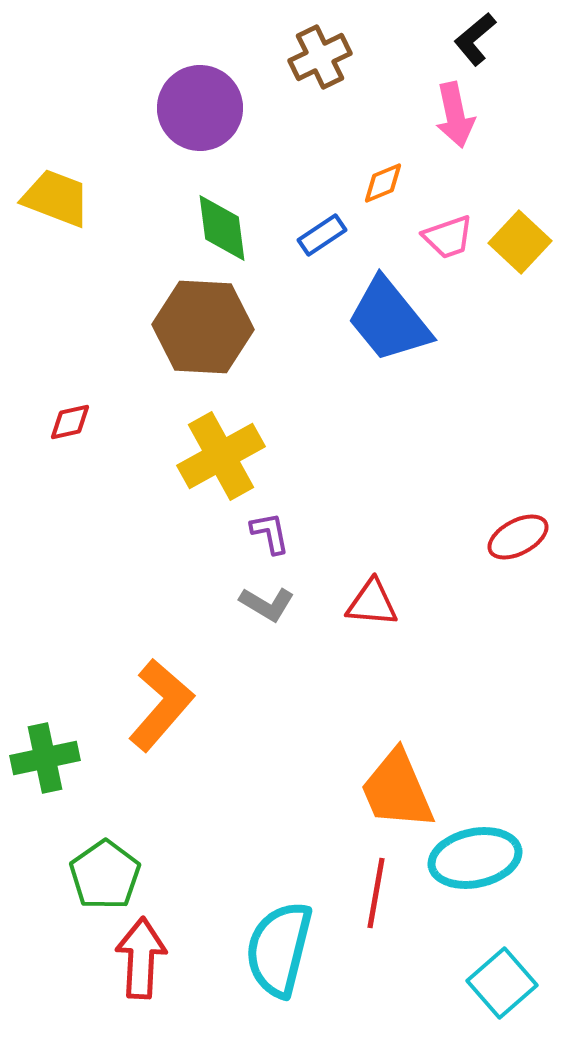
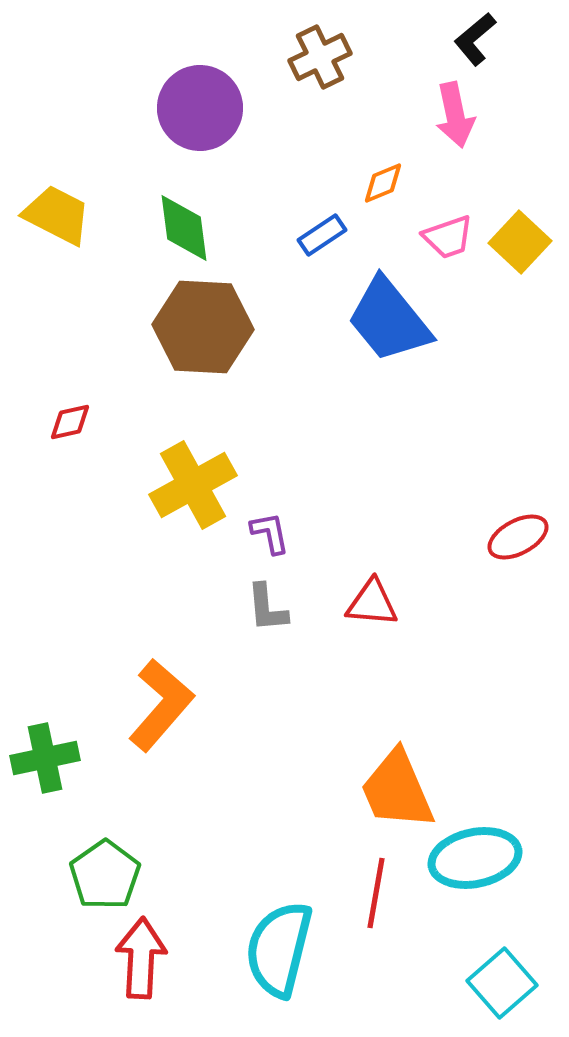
yellow trapezoid: moved 1 px right, 17 px down; rotated 6 degrees clockwise
green diamond: moved 38 px left
yellow cross: moved 28 px left, 29 px down
gray L-shape: moved 4 px down; rotated 54 degrees clockwise
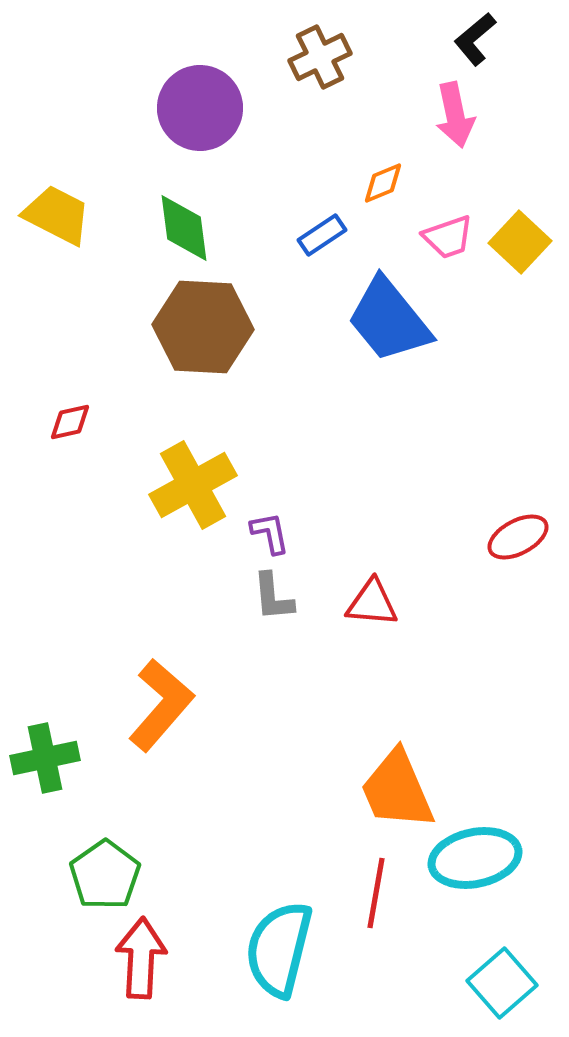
gray L-shape: moved 6 px right, 11 px up
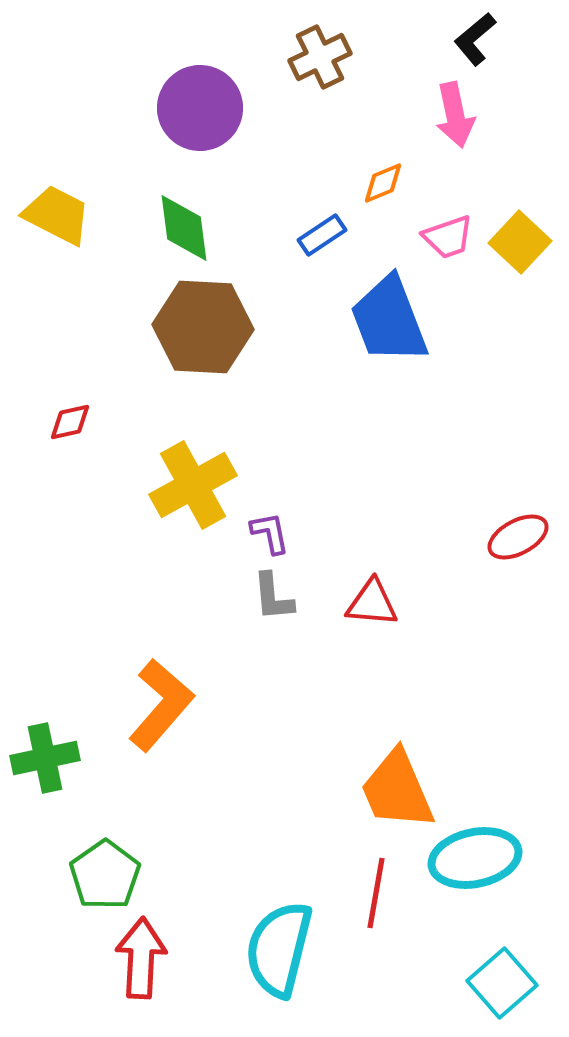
blue trapezoid: rotated 18 degrees clockwise
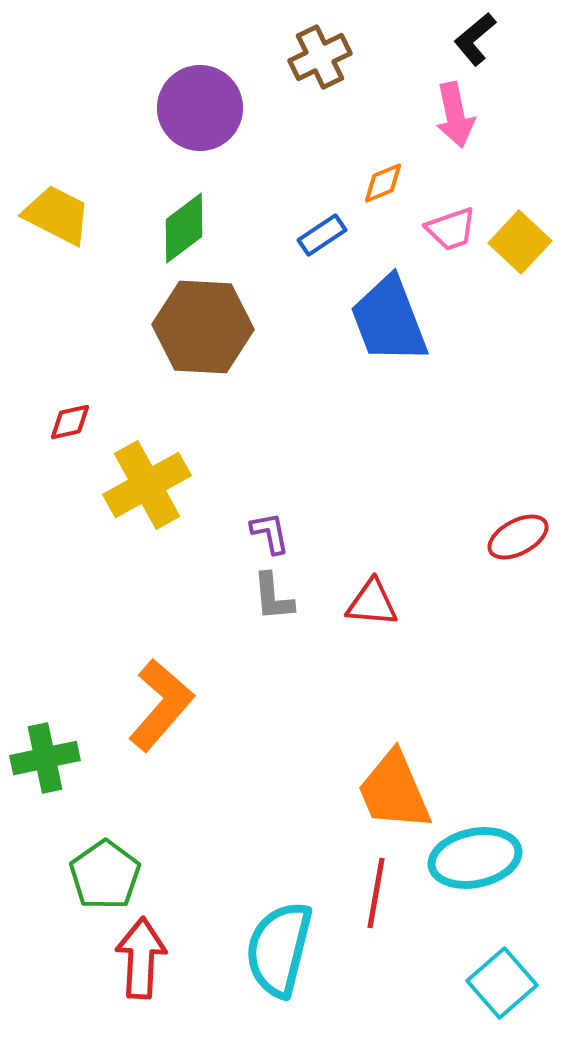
green diamond: rotated 60 degrees clockwise
pink trapezoid: moved 3 px right, 8 px up
yellow cross: moved 46 px left
orange trapezoid: moved 3 px left, 1 px down
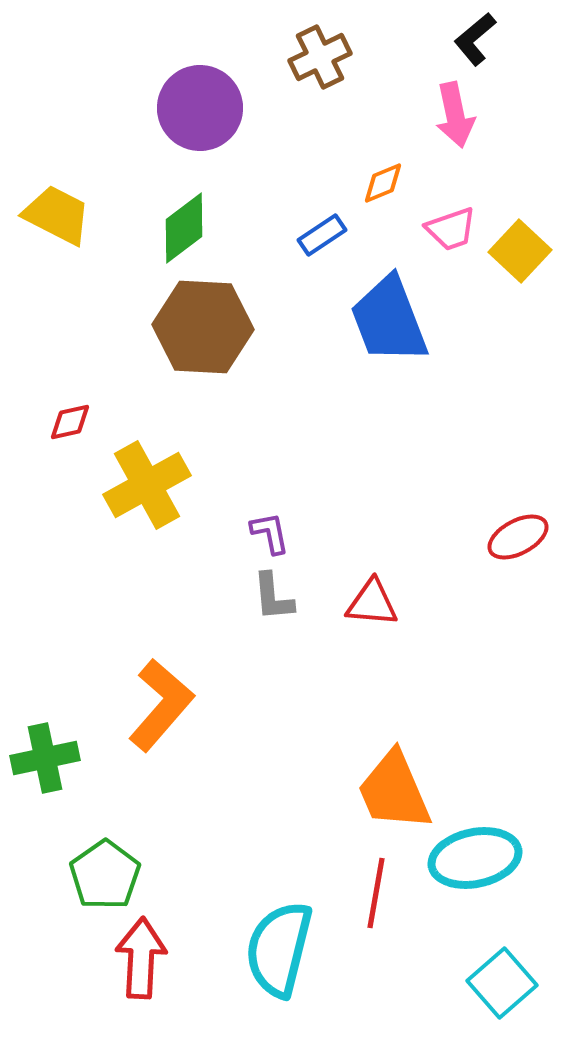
yellow square: moved 9 px down
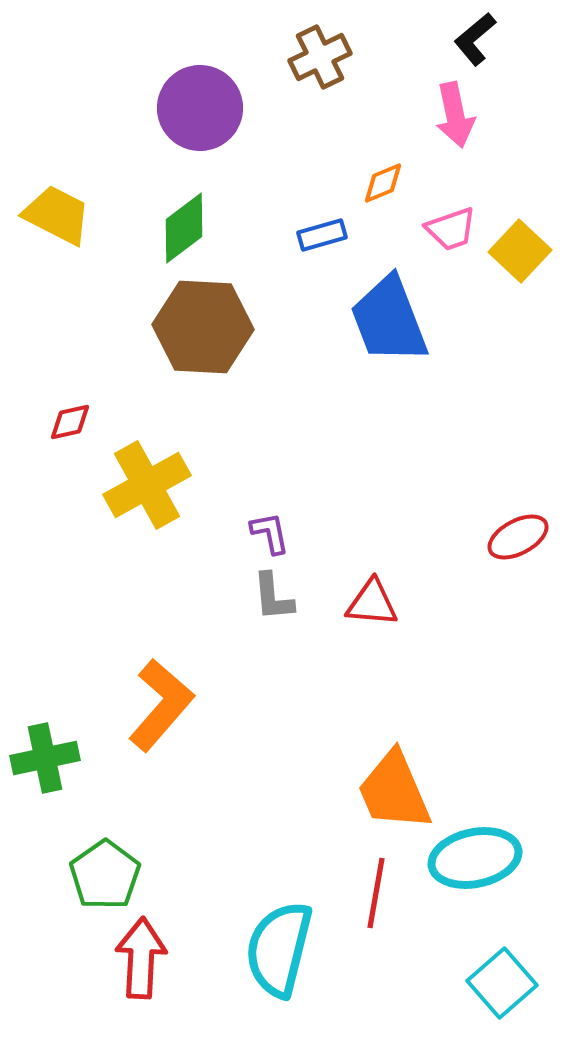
blue rectangle: rotated 18 degrees clockwise
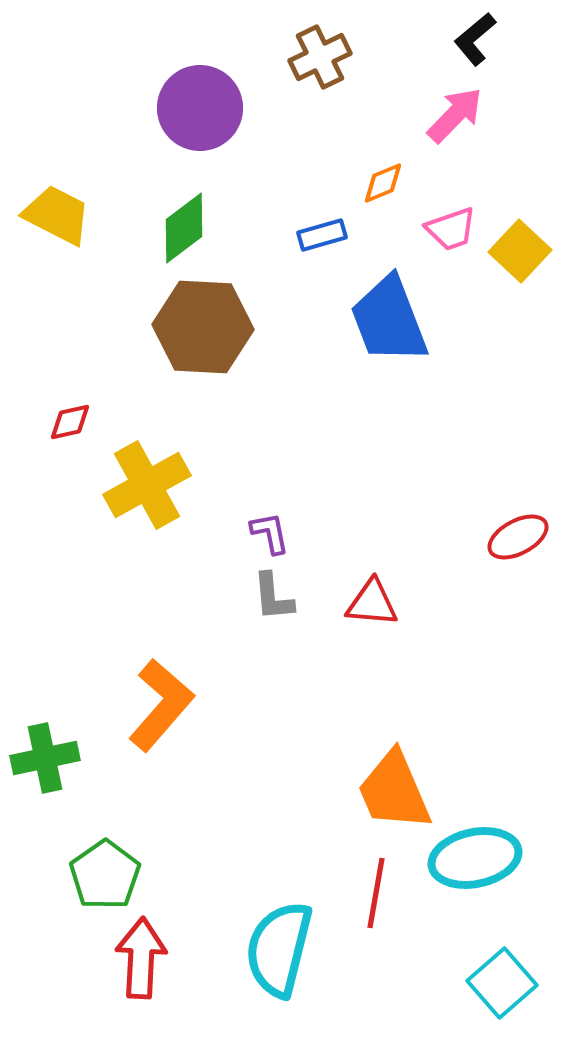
pink arrow: rotated 124 degrees counterclockwise
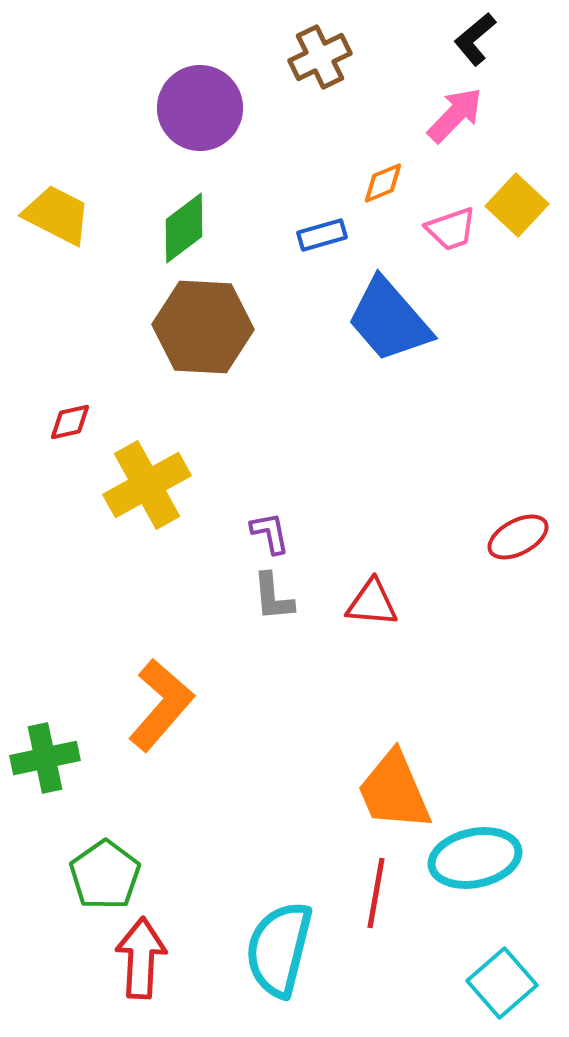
yellow square: moved 3 px left, 46 px up
blue trapezoid: rotated 20 degrees counterclockwise
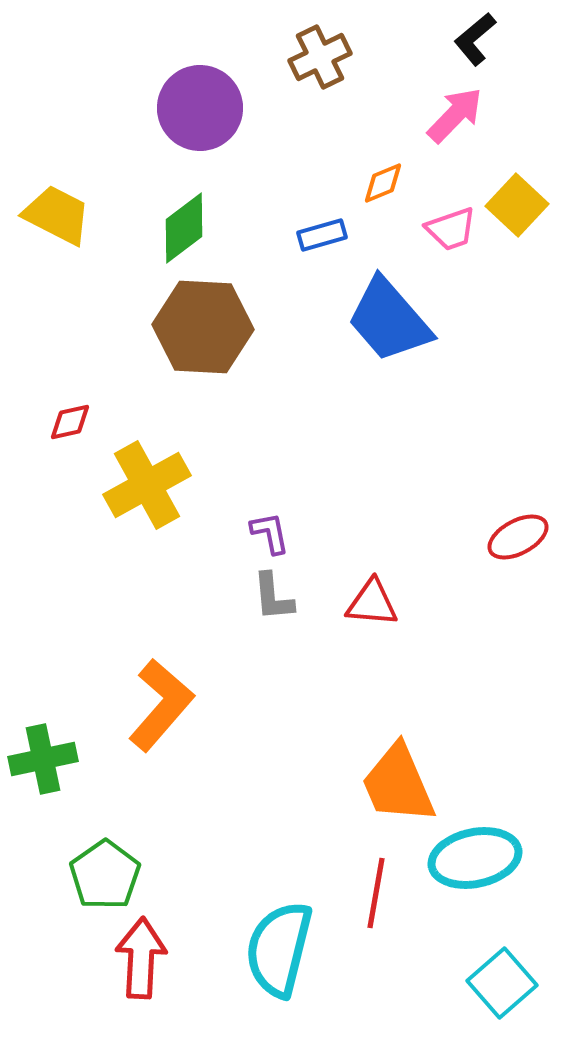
green cross: moved 2 px left, 1 px down
orange trapezoid: moved 4 px right, 7 px up
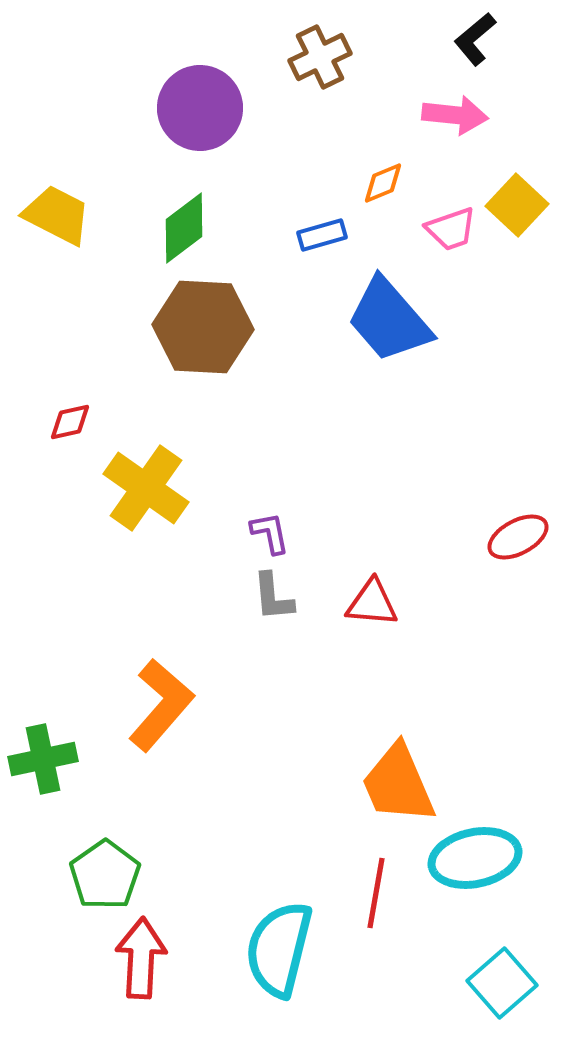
pink arrow: rotated 52 degrees clockwise
yellow cross: moved 1 px left, 3 px down; rotated 26 degrees counterclockwise
